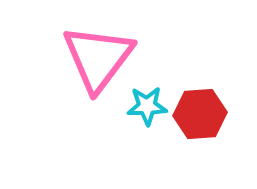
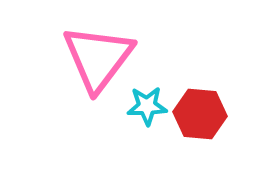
red hexagon: rotated 9 degrees clockwise
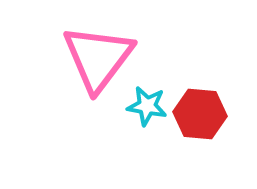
cyan star: rotated 12 degrees clockwise
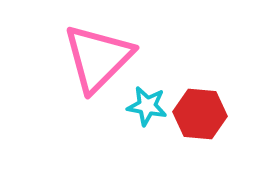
pink triangle: rotated 8 degrees clockwise
